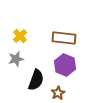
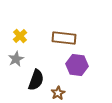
gray star: rotated 14 degrees counterclockwise
purple hexagon: moved 12 px right; rotated 15 degrees counterclockwise
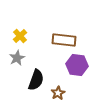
brown rectangle: moved 2 px down
gray star: moved 1 px right, 1 px up
